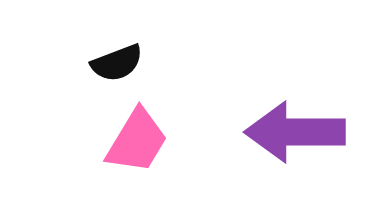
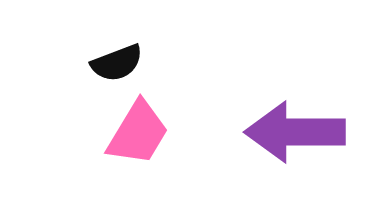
pink trapezoid: moved 1 px right, 8 px up
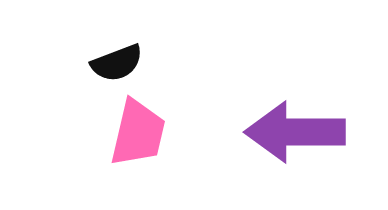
pink trapezoid: rotated 18 degrees counterclockwise
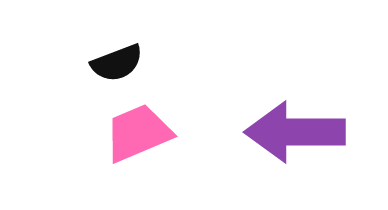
pink trapezoid: rotated 126 degrees counterclockwise
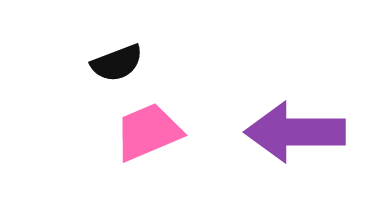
pink trapezoid: moved 10 px right, 1 px up
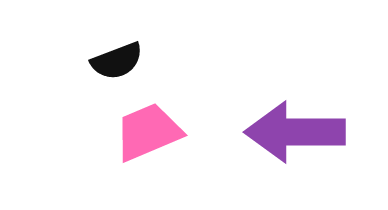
black semicircle: moved 2 px up
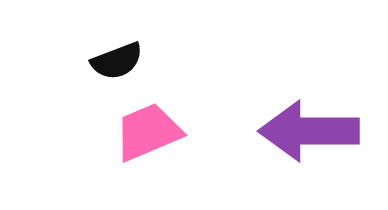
purple arrow: moved 14 px right, 1 px up
